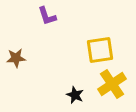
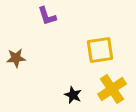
yellow cross: moved 5 px down
black star: moved 2 px left
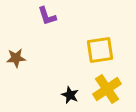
yellow cross: moved 5 px left
black star: moved 3 px left
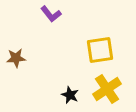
purple L-shape: moved 4 px right, 2 px up; rotated 20 degrees counterclockwise
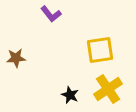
yellow cross: moved 1 px right
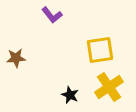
purple L-shape: moved 1 px right, 1 px down
yellow cross: moved 1 px right, 2 px up
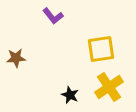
purple L-shape: moved 1 px right, 1 px down
yellow square: moved 1 px right, 1 px up
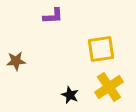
purple L-shape: rotated 55 degrees counterclockwise
brown star: moved 3 px down
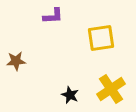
yellow square: moved 11 px up
yellow cross: moved 2 px right, 2 px down
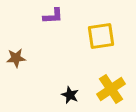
yellow square: moved 2 px up
brown star: moved 3 px up
